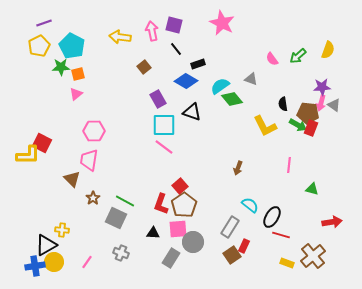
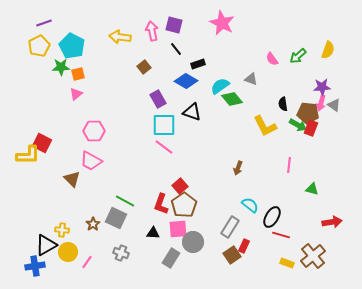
pink trapezoid at (89, 160): moved 2 px right, 1 px down; rotated 70 degrees counterclockwise
brown star at (93, 198): moved 26 px down
yellow circle at (54, 262): moved 14 px right, 10 px up
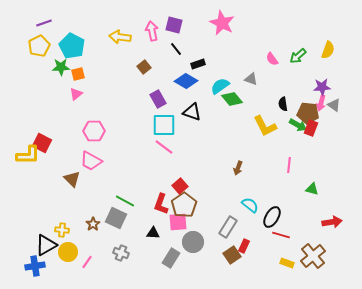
gray rectangle at (230, 227): moved 2 px left
pink square at (178, 229): moved 7 px up
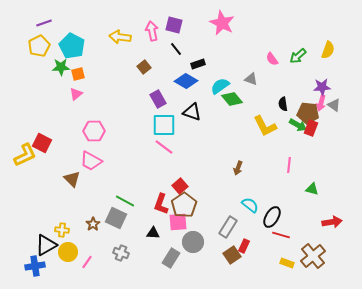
yellow L-shape at (28, 155): moved 3 px left; rotated 25 degrees counterclockwise
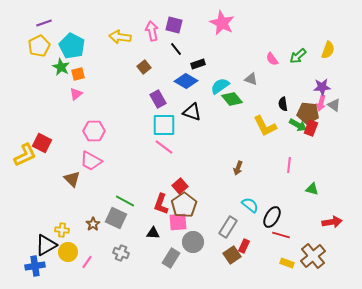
green star at (61, 67): rotated 30 degrees clockwise
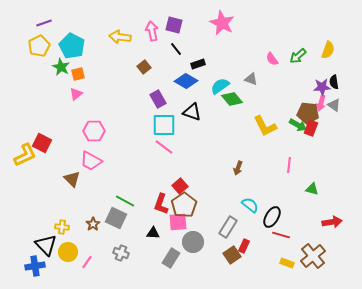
black semicircle at (283, 104): moved 51 px right, 22 px up
yellow cross at (62, 230): moved 3 px up
black triangle at (46, 245): rotated 45 degrees counterclockwise
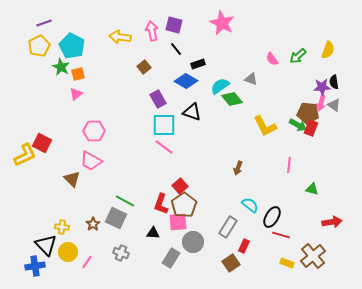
brown square at (232, 255): moved 1 px left, 8 px down
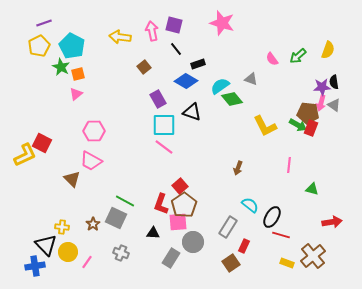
pink star at (222, 23): rotated 10 degrees counterclockwise
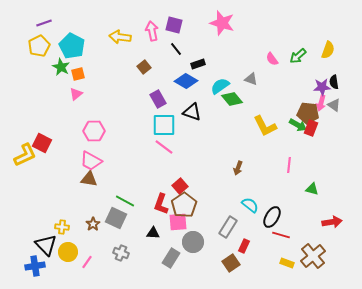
brown triangle at (72, 179): moved 17 px right; rotated 36 degrees counterclockwise
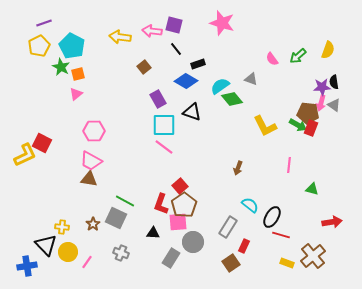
pink arrow at (152, 31): rotated 72 degrees counterclockwise
blue cross at (35, 266): moved 8 px left
